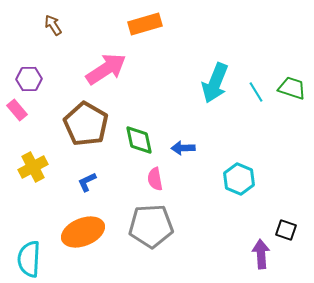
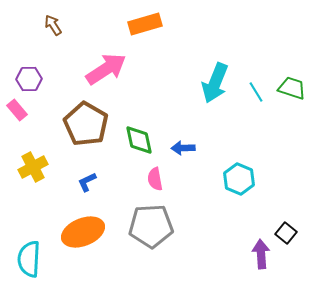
black square: moved 3 px down; rotated 20 degrees clockwise
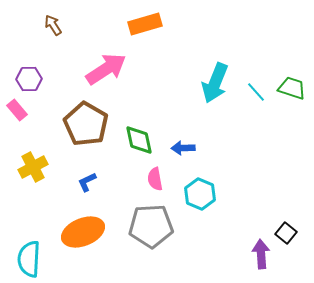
cyan line: rotated 10 degrees counterclockwise
cyan hexagon: moved 39 px left, 15 px down
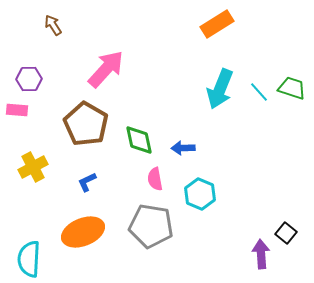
orange rectangle: moved 72 px right; rotated 16 degrees counterclockwise
pink arrow: rotated 15 degrees counterclockwise
cyan arrow: moved 5 px right, 6 px down
cyan line: moved 3 px right
pink rectangle: rotated 45 degrees counterclockwise
gray pentagon: rotated 12 degrees clockwise
